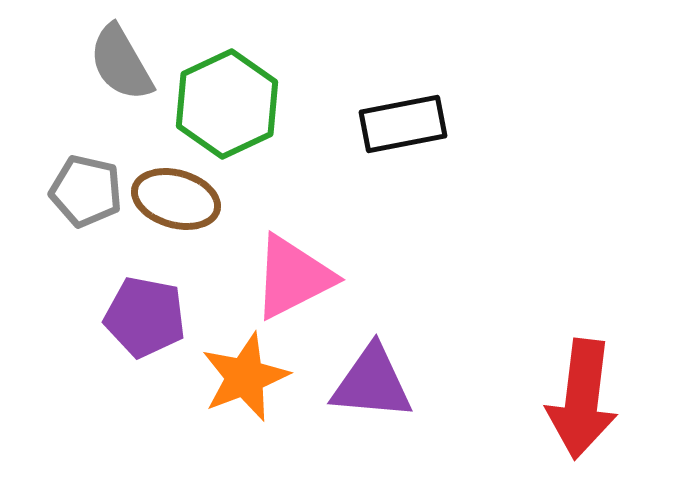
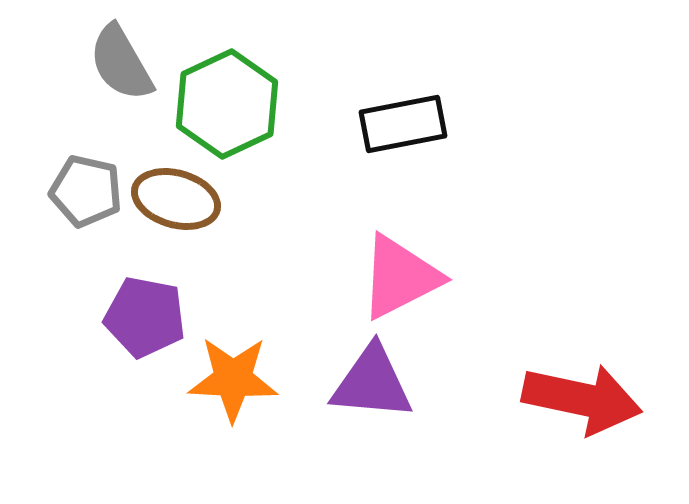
pink triangle: moved 107 px right
orange star: moved 12 px left, 2 px down; rotated 24 degrees clockwise
red arrow: rotated 85 degrees counterclockwise
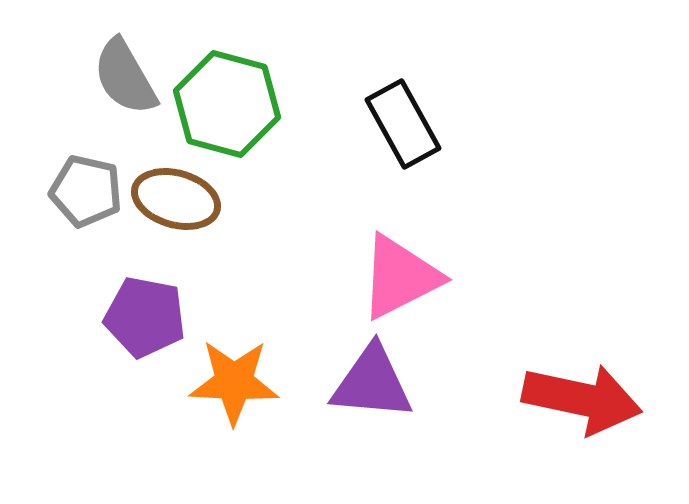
gray semicircle: moved 4 px right, 14 px down
green hexagon: rotated 20 degrees counterclockwise
black rectangle: rotated 72 degrees clockwise
orange star: moved 1 px right, 3 px down
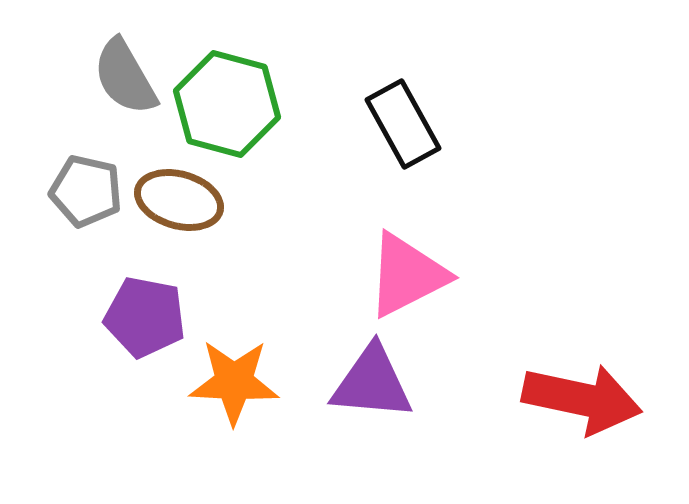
brown ellipse: moved 3 px right, 1 px down
pink triangle: moved 7 px right, 2 px up
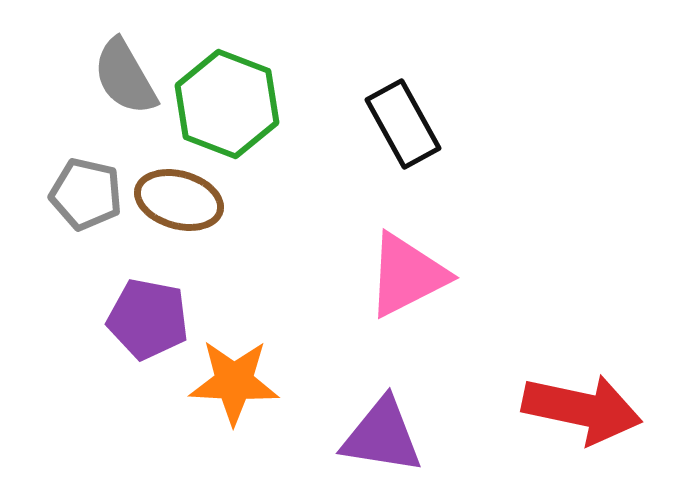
green hexagon: rotated 6 degrees clockwise
gray pentagon: moved 3 px down
purple pentagon: moved 3 px right, 2 px down
purple triangle: moved 10 px right, 53 px down; rotated 4 degrees clockwise
red arrow: moved 10 px down
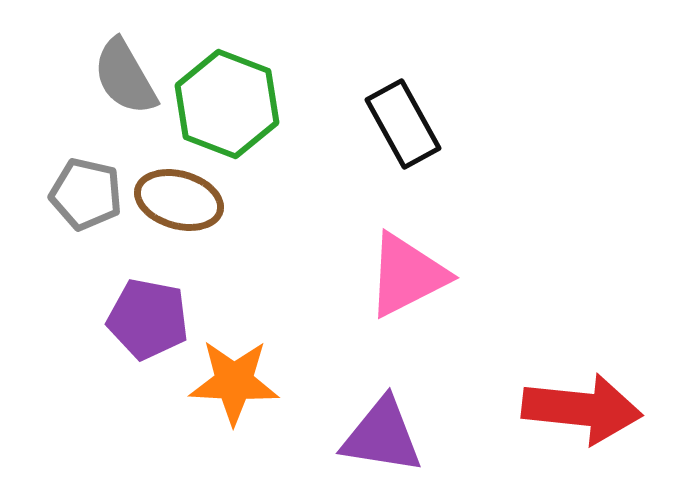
red arrow: rotated 6 degrees counterclockwise
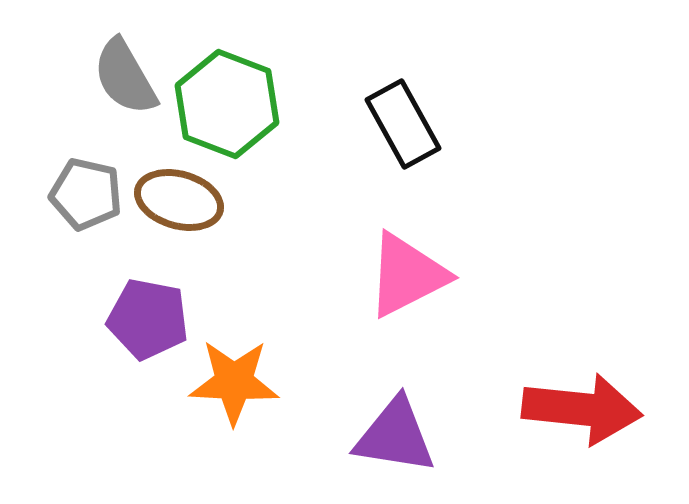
purple triangle: moved 13 px right
